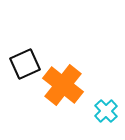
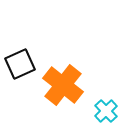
black square: moved 5 px left
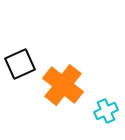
cyan cross: rotated 20 degrees clockwise
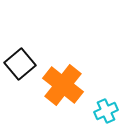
black square: rotated 16 degrees counterclockwise
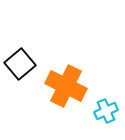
orange cross: moved 3 px right, 1 px down; rotated 12 degrees counterclockwise
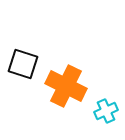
black square: moved 3 px right; rotated 32 degrees counterclockwise
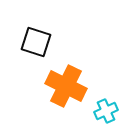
black square: moved 13 px right, 22 px up
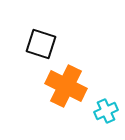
black square: moved 5 px right, 2 px down
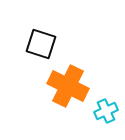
orange cross: moved 2 px right
